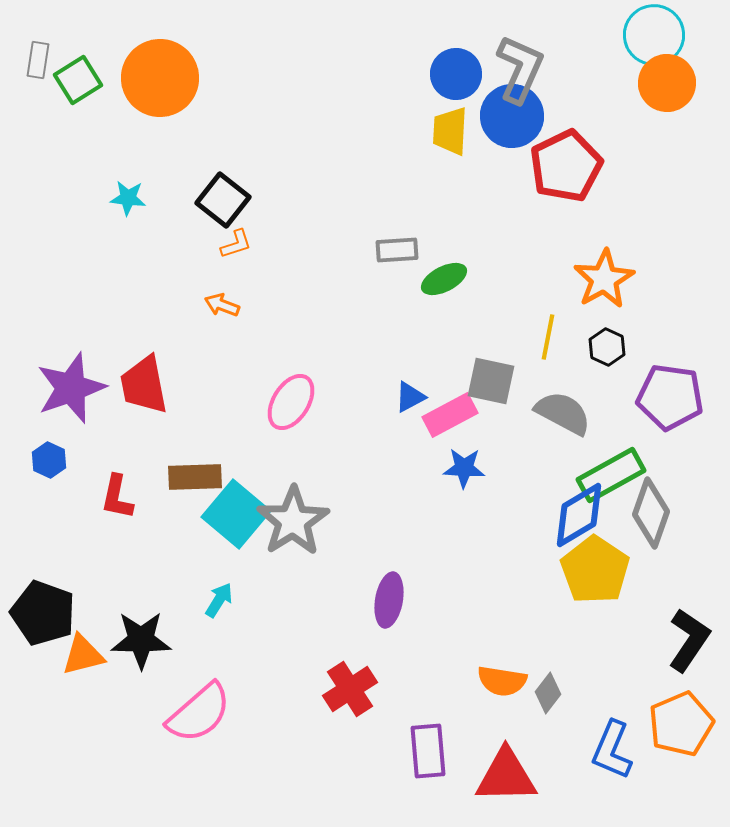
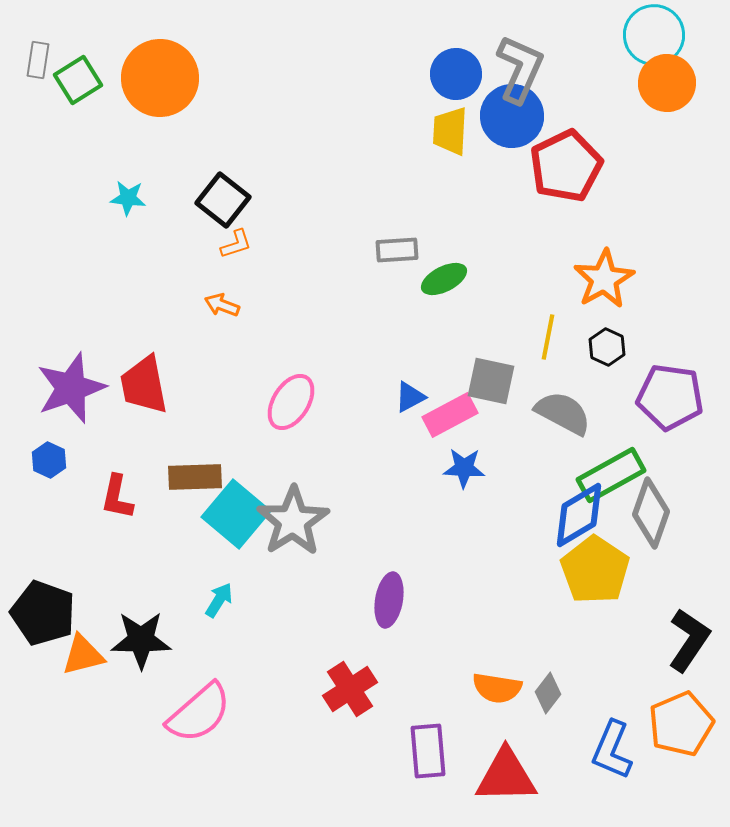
orange semicircle at (502, 681): moved 5 px left, 7 px down
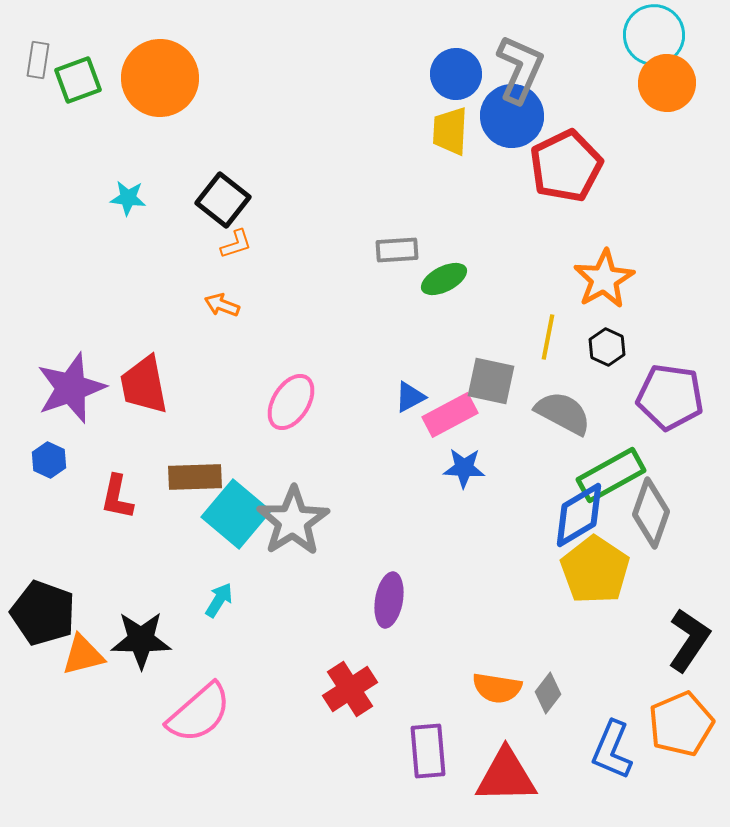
green square at (78, 80): rotated 12 degrees clockwise
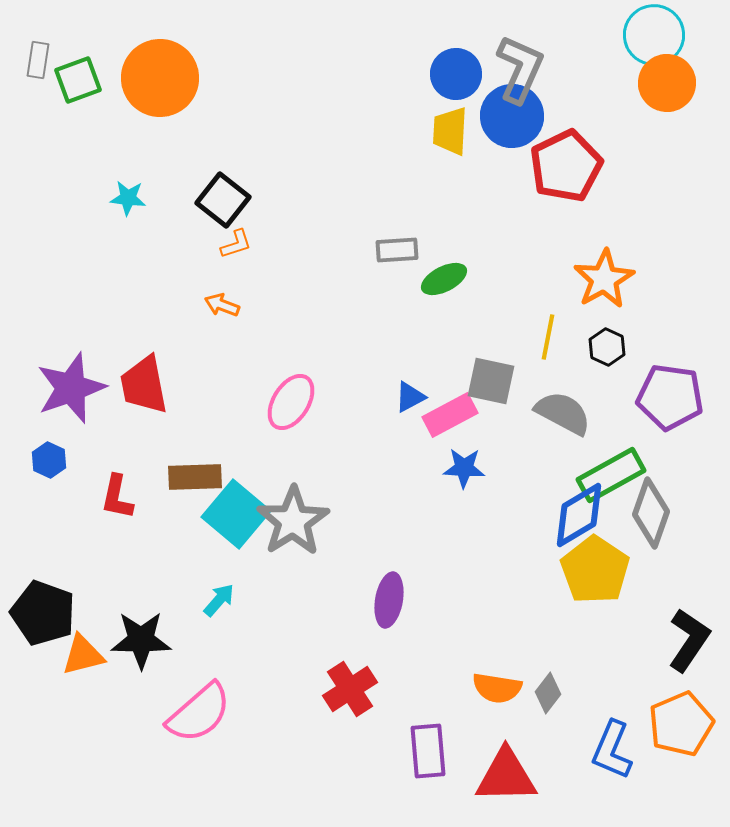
cyan arrow at (219, 600): rotated 9 degrees clockwise
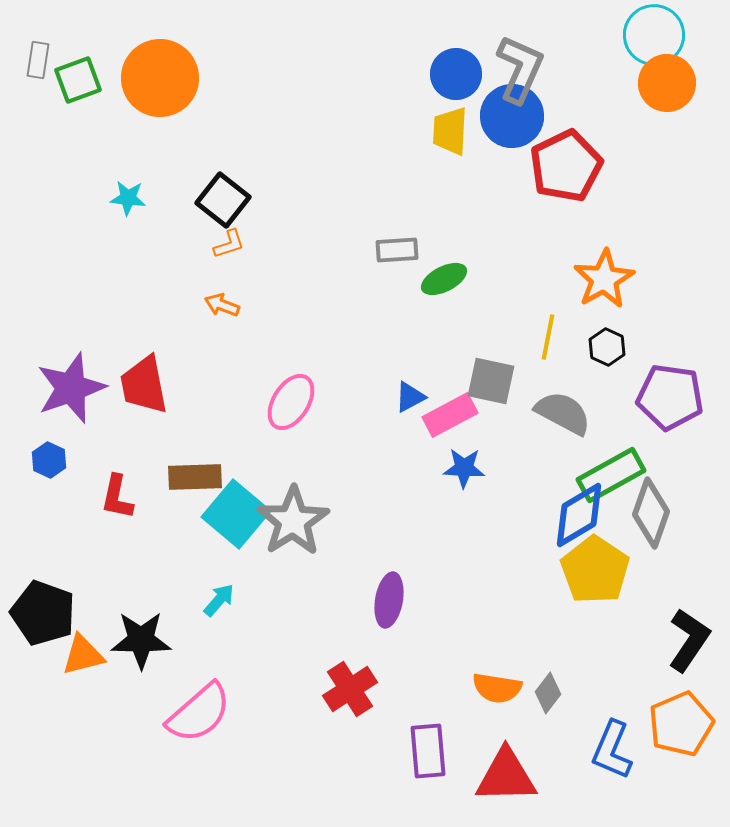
orange L-shape at (236, 244): moved 7 px left
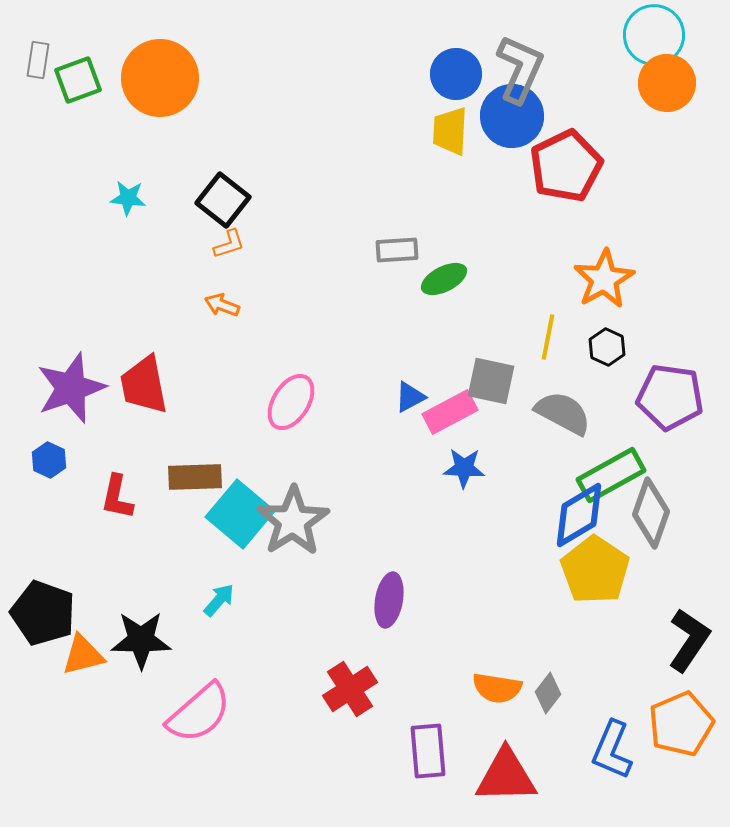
pink rectangle at (450, 415): moved 3 px up
cyan square at (236, 514): moved 4 px right
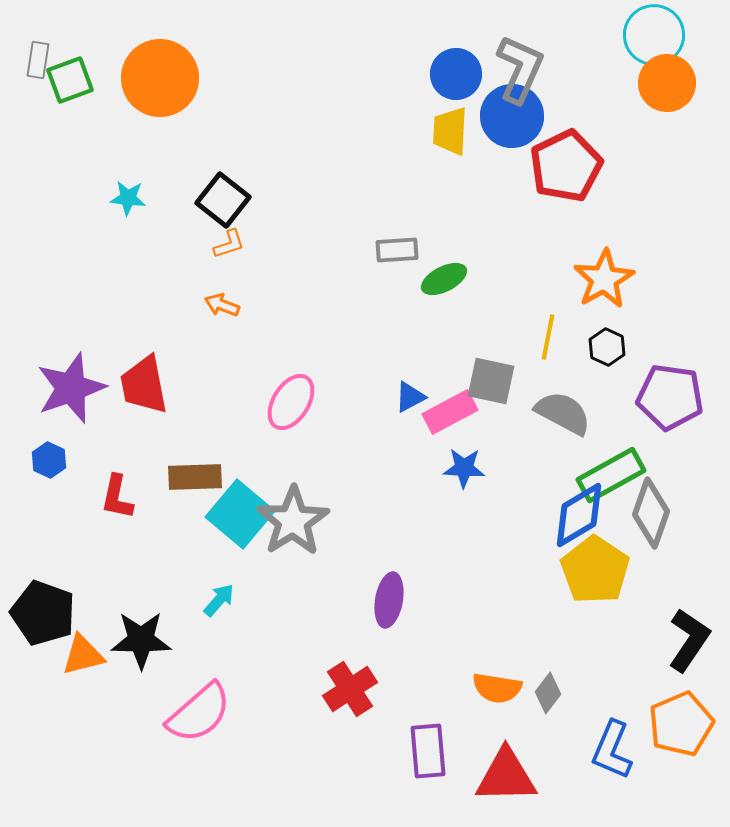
green square at (78, 80): moved 8 px left
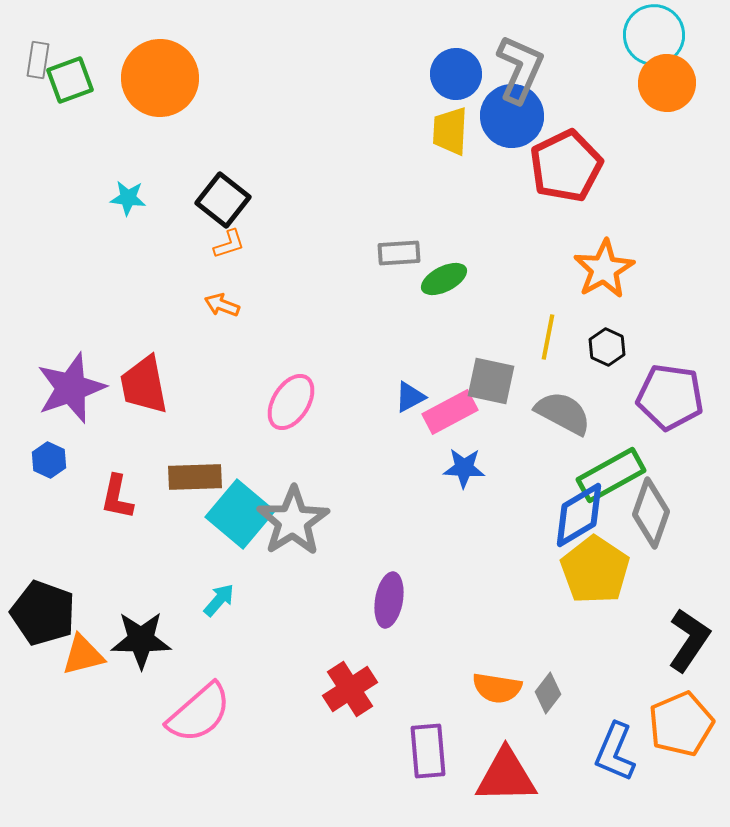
gray rectangle at (397, 250): moved 2 px right, 3 px down
orange star at (604, 279): moved 10 px up
blue L-shape at (612, 750): moved 3 px right, 2 px down
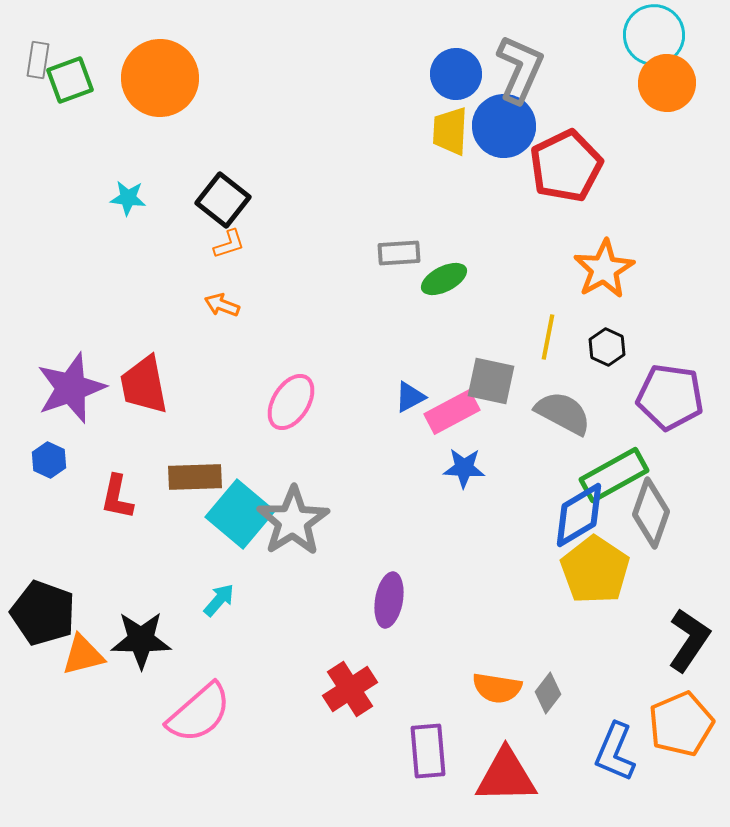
blue circle at (512, 116): moved 8 px left, 10 px down
pink rectangle at (450, 412): moved 2 px right
green rectangle at (611, 475): moved 3 px right
